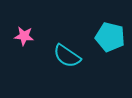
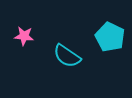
cyan pentagon: rotated 12 degrees clockwise
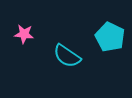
pink star: moved 2 px up
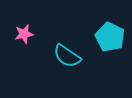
pink star: rotated 18 degrees counterclockwise
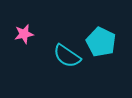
cyan pentagon: moved 9 px left, 5 px down
